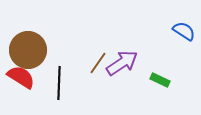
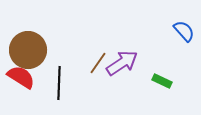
blue semicircle: rotated 15 degrees clockwise
green rectangle: moved 2 px right, 1 px down
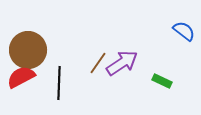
blue semicircle: rotated 10 degrees counterclockwise
red semicircle: rotated 60 degrees counterclockwise
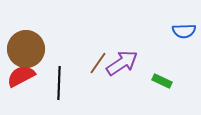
blue semicircle: rotated 140 degrees clockwise
brown circle: moved 2 px left, 1 px up
red semicircle: moved 1 px up
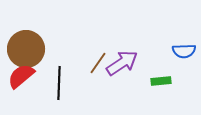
blue semicircle: moved 20 px down
red semicircle: rotated 12 degrees counterclockwise
green rectangle: moved 1 px left; rotated 30 degrees counterclockwise
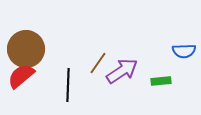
purple arrow: moved 8 px down
black line: moved 9 px right, 2 px down
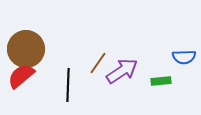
blue semicircle: moved 6 px down
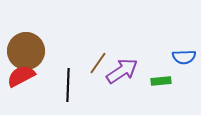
brown circle: moved 2 px down
red semicircle: rotated 12 degrees clockwise
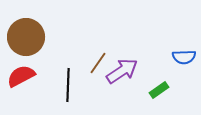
brown circle: moved 14 px up
green rectangle: moved 2 px left, 9 px down; rotated 30 degrees counterclockwise
